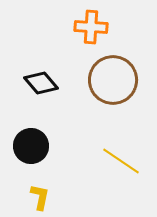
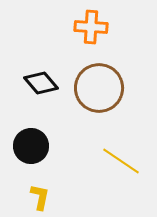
brown circle: moved 14 px left, 8 px down
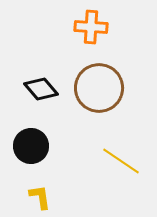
black diamond: moved 6 px down
yellow L-shape: rotated 20 degrees counterclockwise
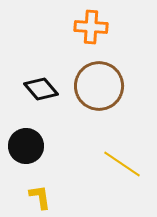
brown circle: moved 2 px up
black circle: moved 5 px left
yellow line: moved 1 px right, 3 px down
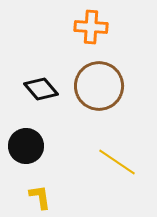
yellow line: moved 5 px left, 2 px up
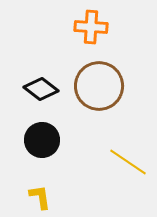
black diamond: rotated 12 degrees counterclockwise
black circle: moved 16 px right, 6 px up
yellow line: moved 11 px right
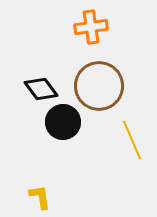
orange cross: rotated 12 degrees counterclockwise
black diamond: rotated 16 degrees clockwise
black circle: moved 21 px right, 18 px up
yellow line: moved 4 px right, 22 px up; rotated 33 degrees clockwise
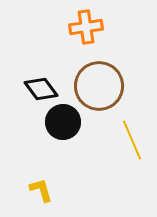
orange cross: moved 5 px left
yellow L-shape: moved 1 px right, 7 px up; rotated 8 degrees counterclockwise
